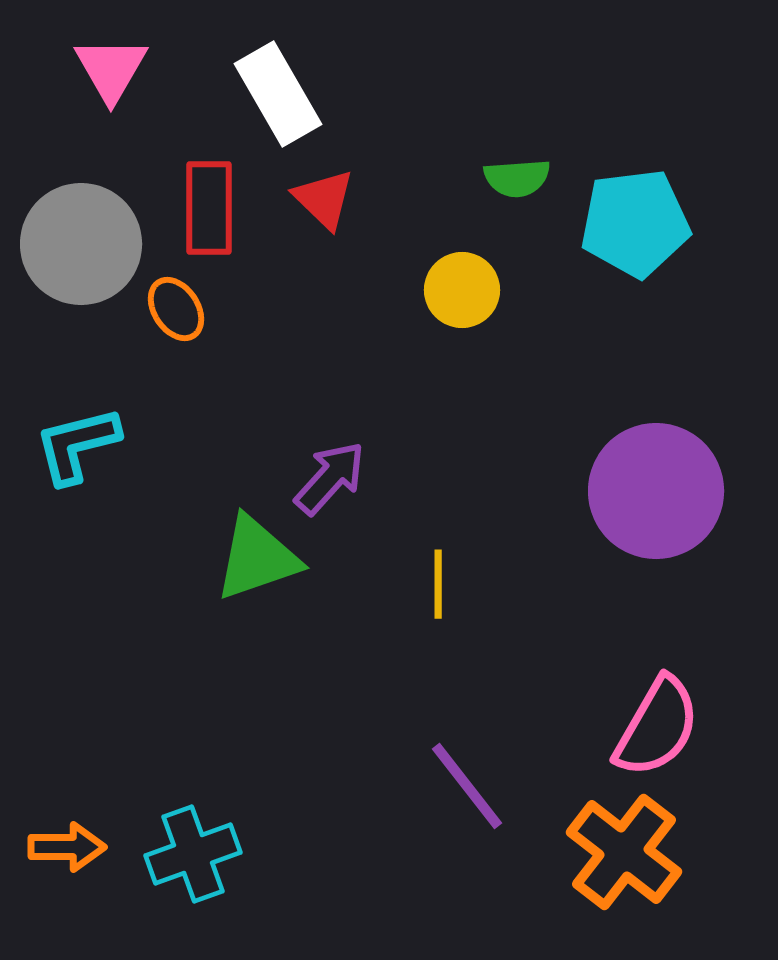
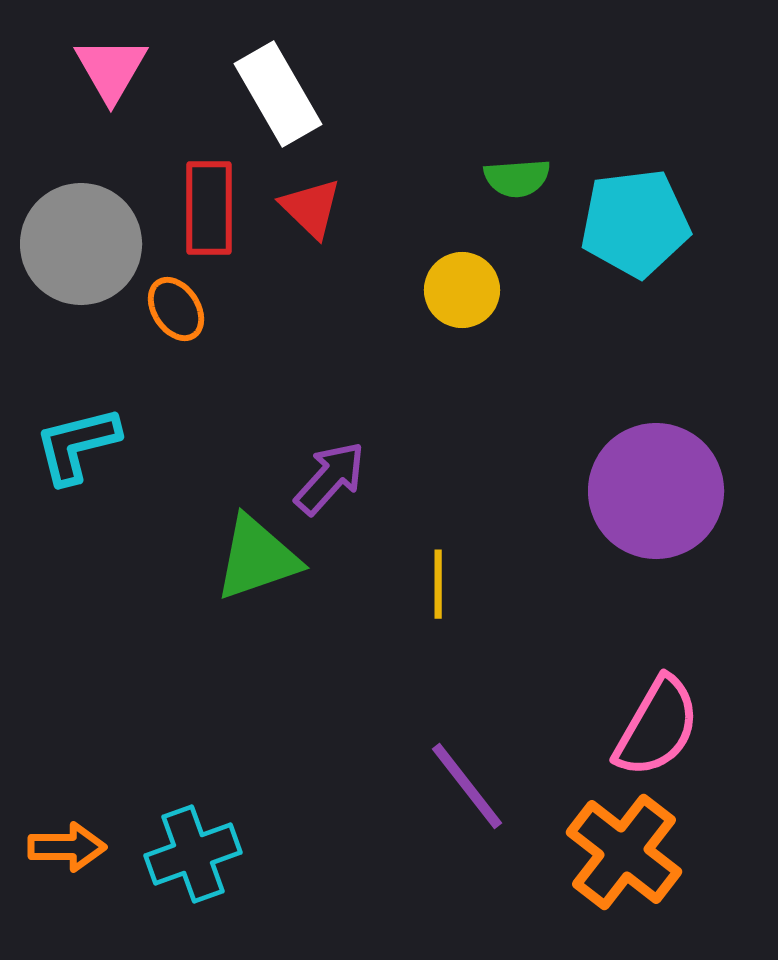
red triangle: moved 13 px left, 9 px down
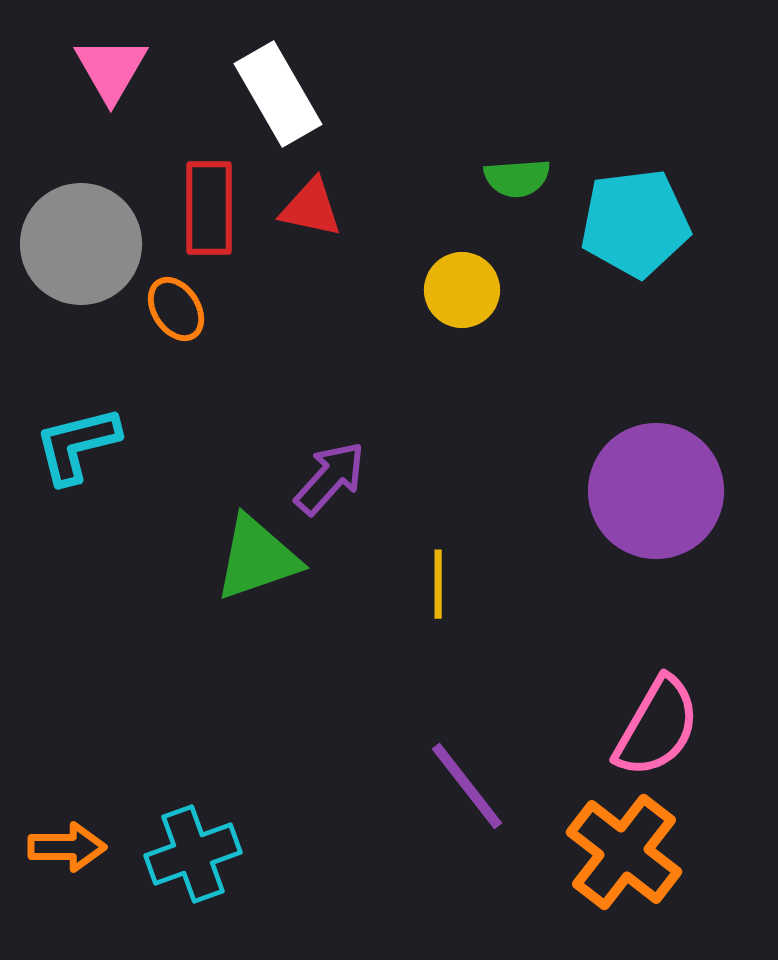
red triangle: rotated 32 degrees counterclockwise
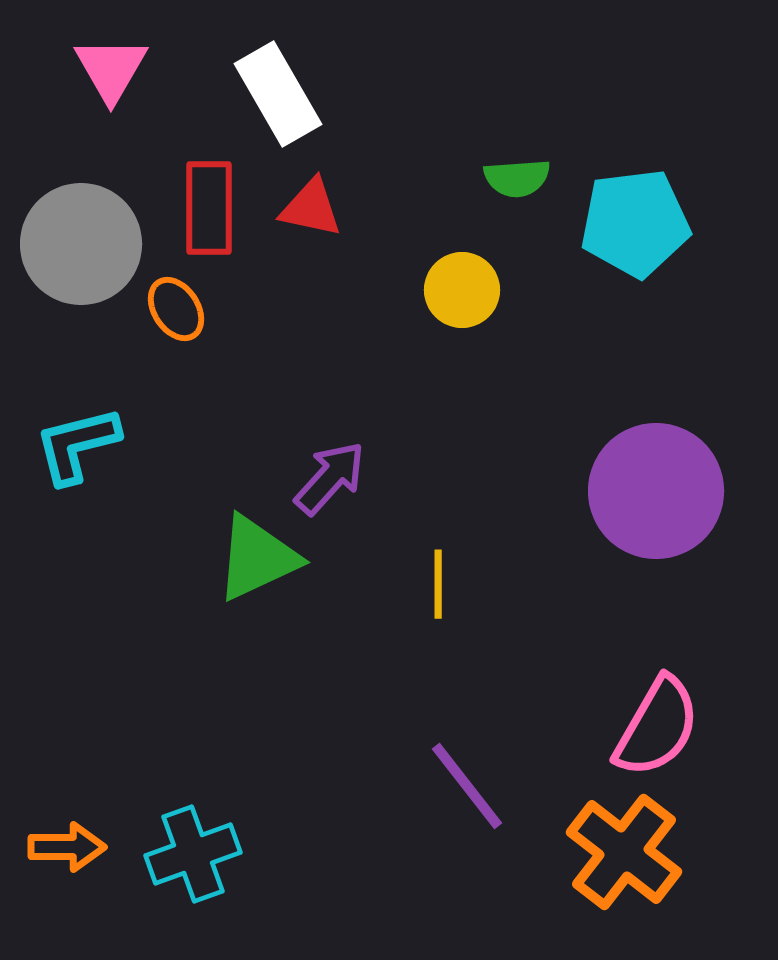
green triangle: rotated 6 degrees counterclockwise
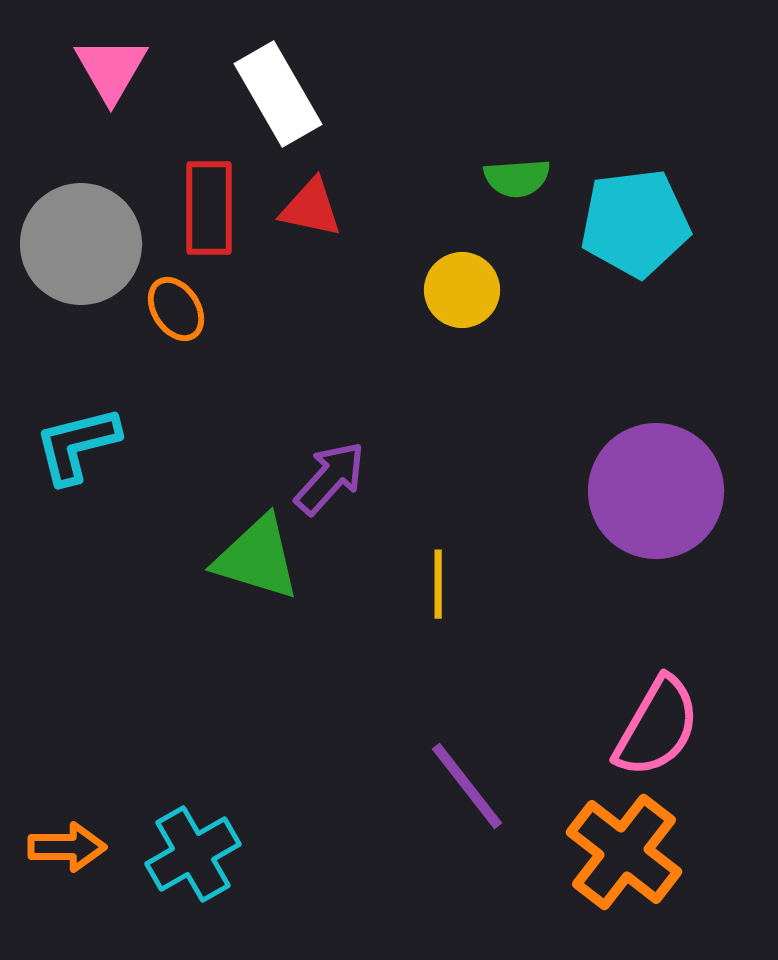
green triangle: rotated 42 degrees clockwise
cyan cross: rotated 10 degrees counterclockwise
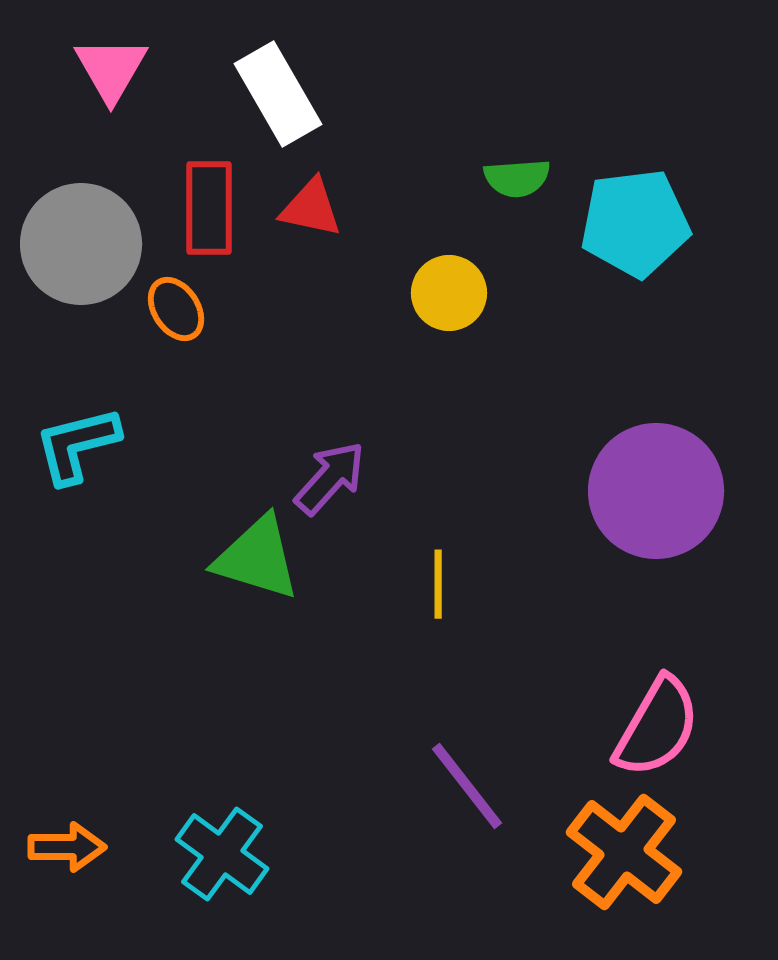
yellow circle: moved 13 px left, 3 px down
cyan cross: moved 29 px right; rotated 24 degrees counterclockwise
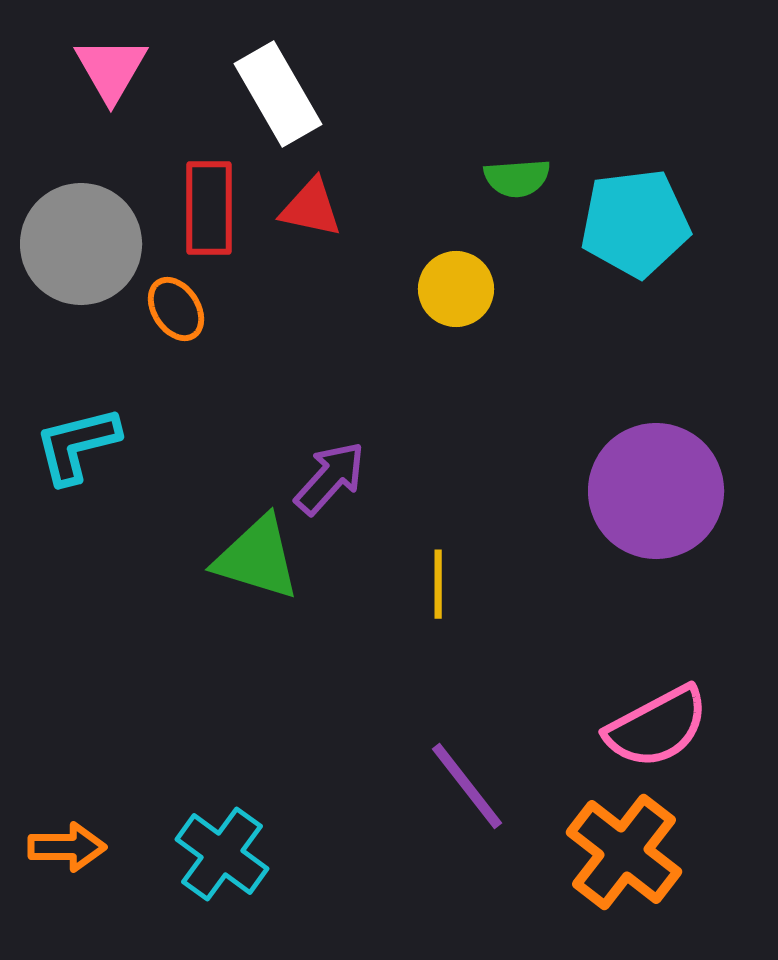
yellow circle: moved 7 px right, 4 px up
pink semicircle: rotated 32 degrees clockwise
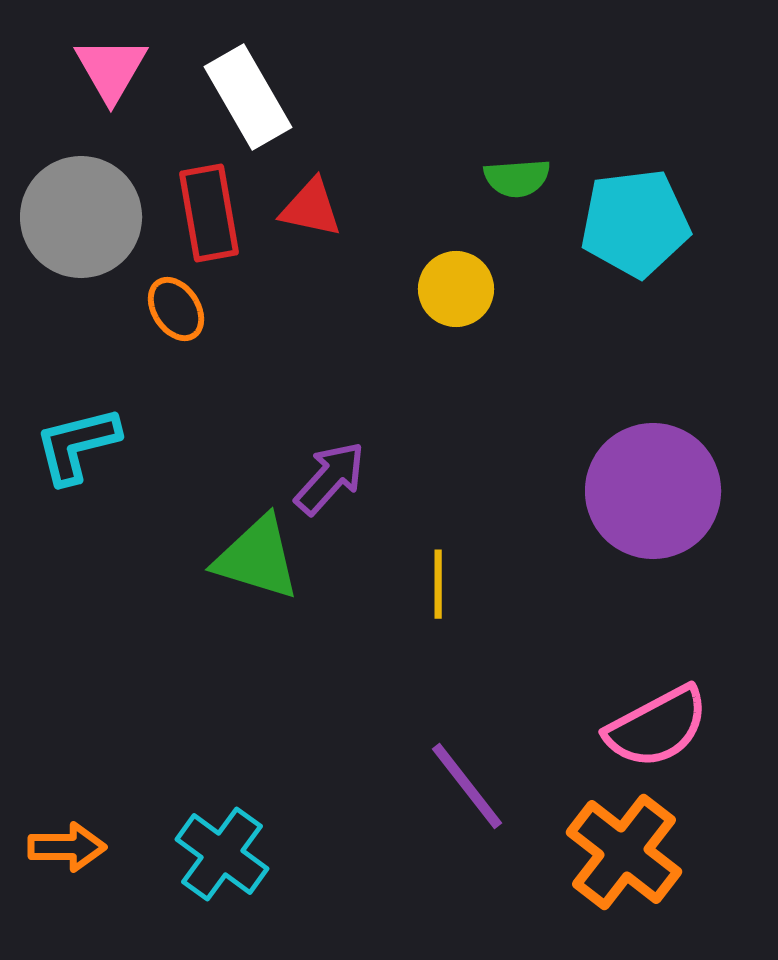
white rectangle: moved 30 px left, 3 px down
red rectangle: moved 5 px down; rotated 10 degrees counterclockwise
gray circle: moved 27 px up
purple circle: moved 3 px left
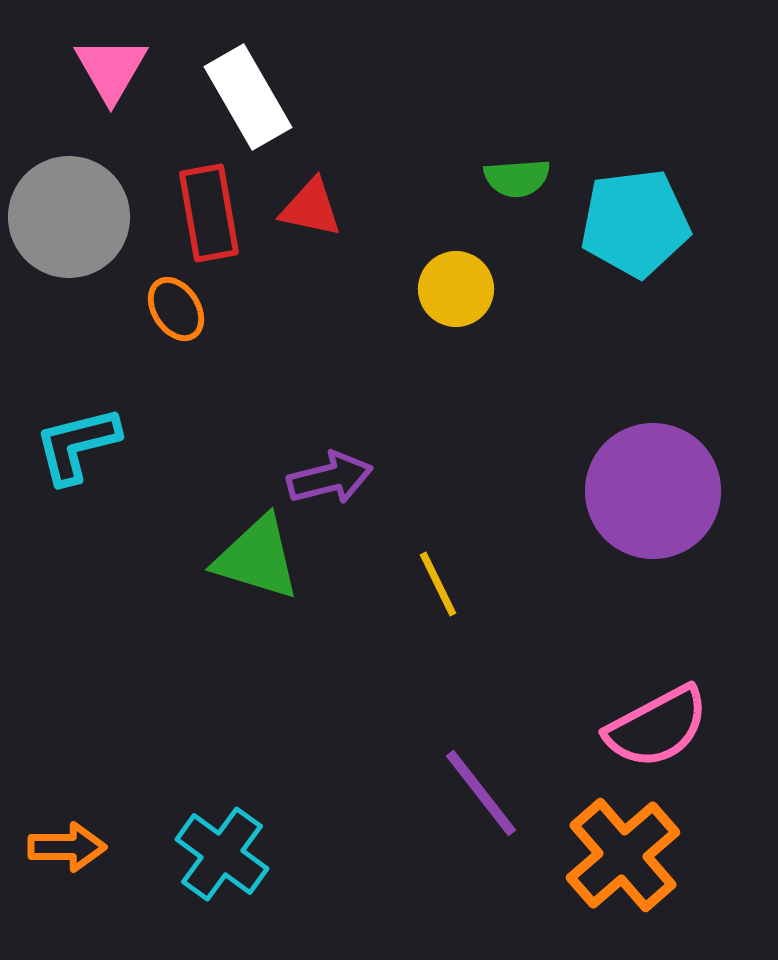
gray circle: moved 12 px left
purple arrow: rotated 34 degrees clockwise
yellow line: rotated 26 degrees counterclockwise
purple line: moved 14 px right, 7 px down
orange cross: moved 1 px left, 3 px down; rotated 11 degrees clockwise
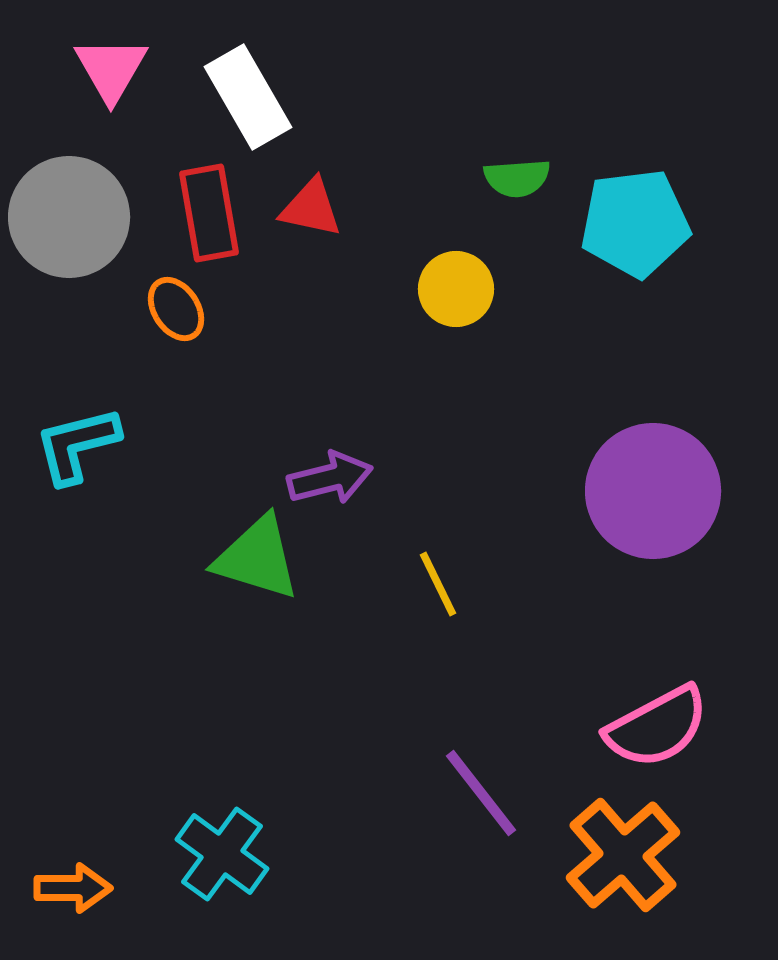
orange arrow: moved 6 px right, 41 px down
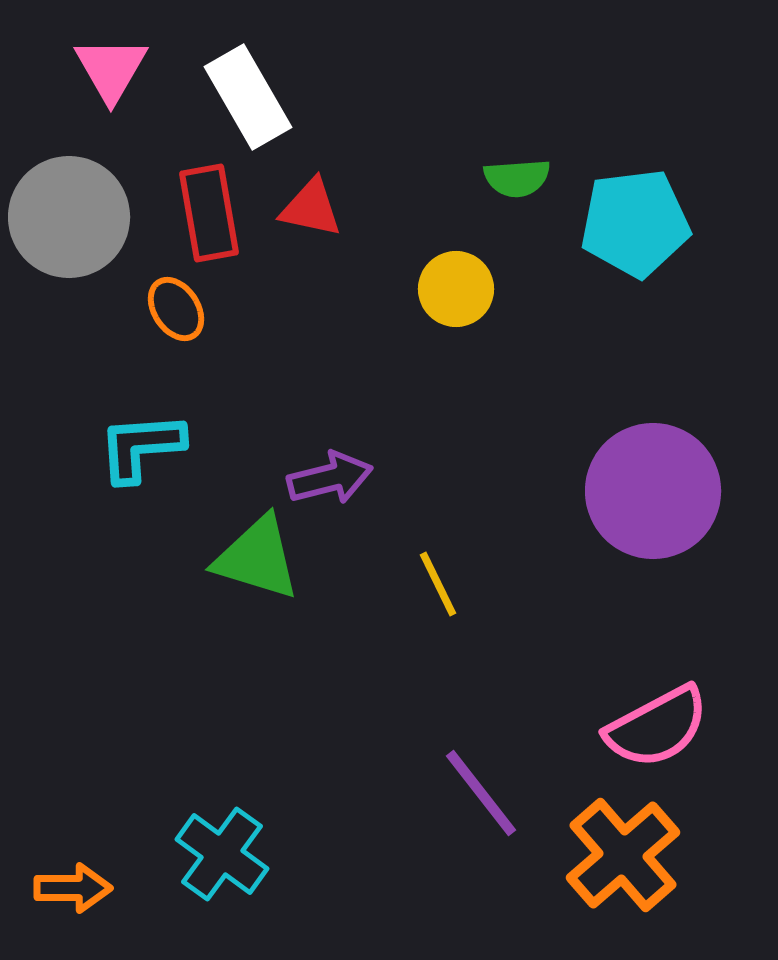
cyan L-shape: moved 64 px right, 2 px down; rotated 10 degrees clockwise
